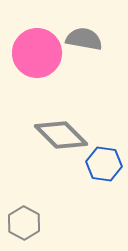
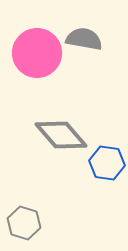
gray diamond: rotated 4 degrees clockwise
blue hexagon: moved 3 px right, 1 px up
gray hexagon: rotated 12 degrees counterclockwise
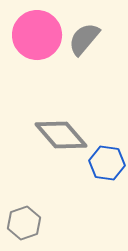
gray semicircle: rotated 60 degrees counterclockwise
pink circle: moved 18 px up
gray hexagon: rotated 24 degrees clockwise
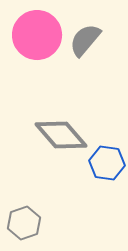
gray semicircle: moved 1 px right, 1 px down
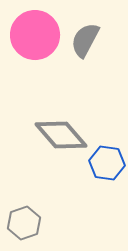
pink circle: moved 2 px left
gray semicircle: rotated 12 degrees counterclockwise
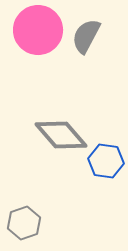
pink circle: moved 3 px right, 5 px up
gray semicircle: moved 1 px right, 4 px up
blue hexagon: moved 1 px left, 2 px up
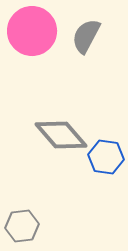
pink circle: moved 6 px left, 1 px down
blue hexagon: moved 4 px up
gray hexagon: moved 2 px left, 3 px down; rotated 12 degrees clockwise
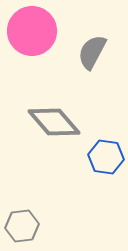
gray semicircle: moved 6 px right, 16 px down
gray diamond: moved 7 px left, 13 px up
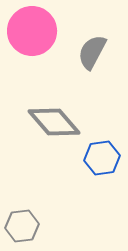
blue hexagon: moved 4 px left, 1 px down; rotated 16 degrees counterclockwise
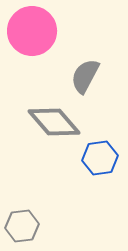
gray semicircle: moved 7 px left, 24 px down
blue hexagon: moved 2 px left
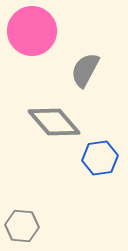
gray semicircle: moved 6 px up
gray hexagon: rotated 12 degrees clockwise
